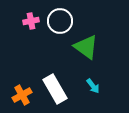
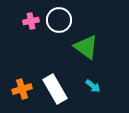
white circle: moved 1 px left, 1 px up
cyan arrow: rotated 14 degrees counterclockwise
orange cross: moved 6 px up; rotated 12 degrees clockwise
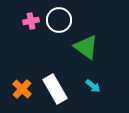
orange cross: rotated 30 degrees counterclockwise
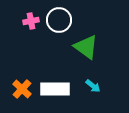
white rectangle: rotated 60 degrees counterclockwise
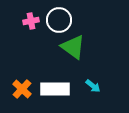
green triangle: moved 13 px left
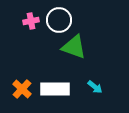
green triangle: moved 1 px right; rotated 16 degrees counterclockwise
cyan arrow: moved 2 px right, 1 px down
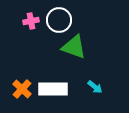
white rectangle: moved 2 px left
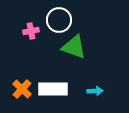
pink cross: moved 10 px down
cyan arrow: moved 4 px down; rotated 42 degrees counterclockwise
